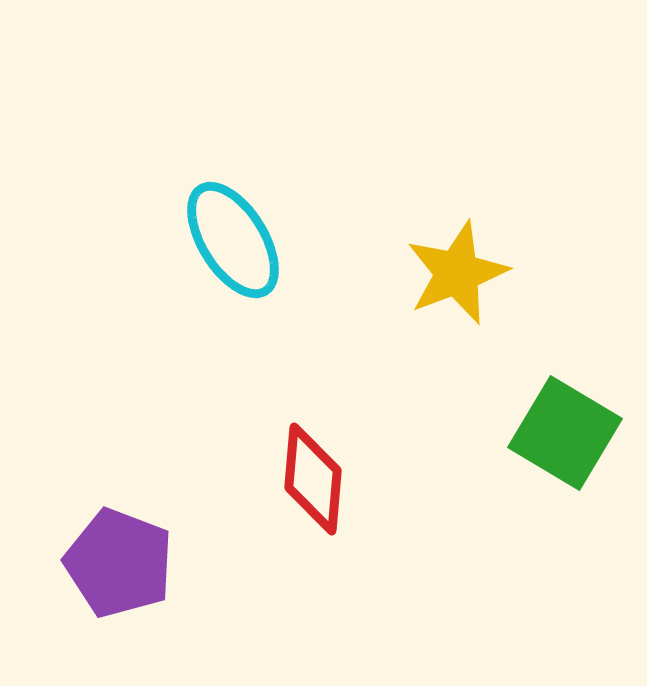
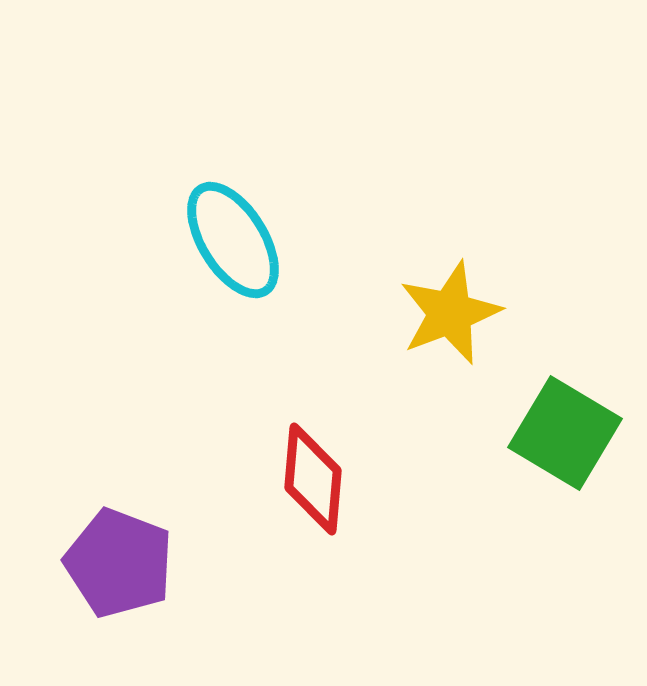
yellow star: moved 7 px left, 40 px down
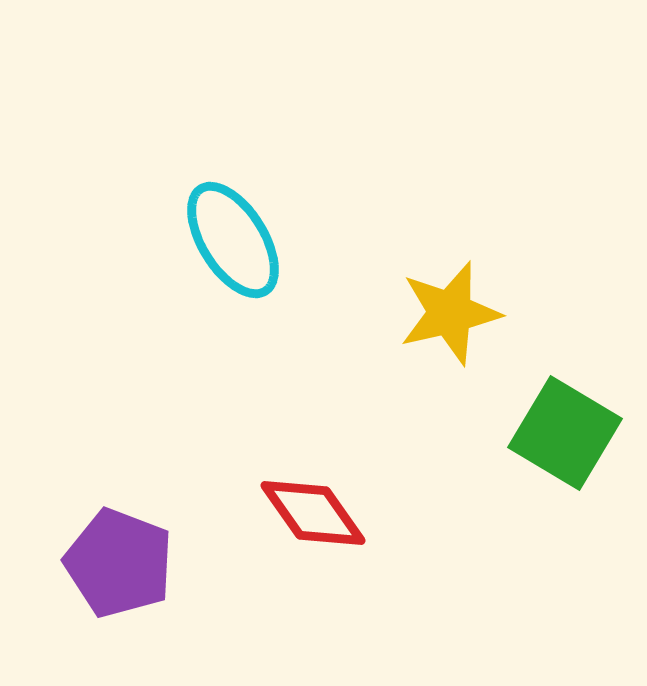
yellow star: rotated 8 degrees clockwise
red diamond: moved 34 px down; rotated 40 degrees counterclockwise
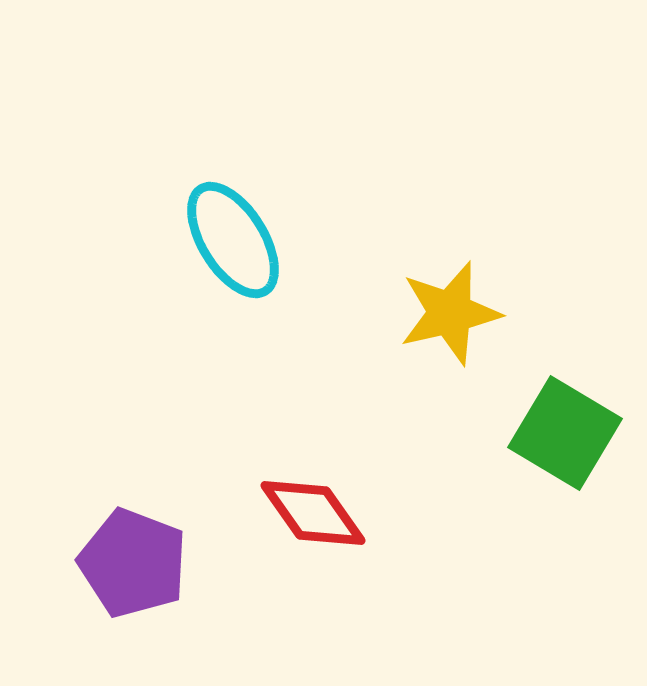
purple pentagon: moved 14 px right
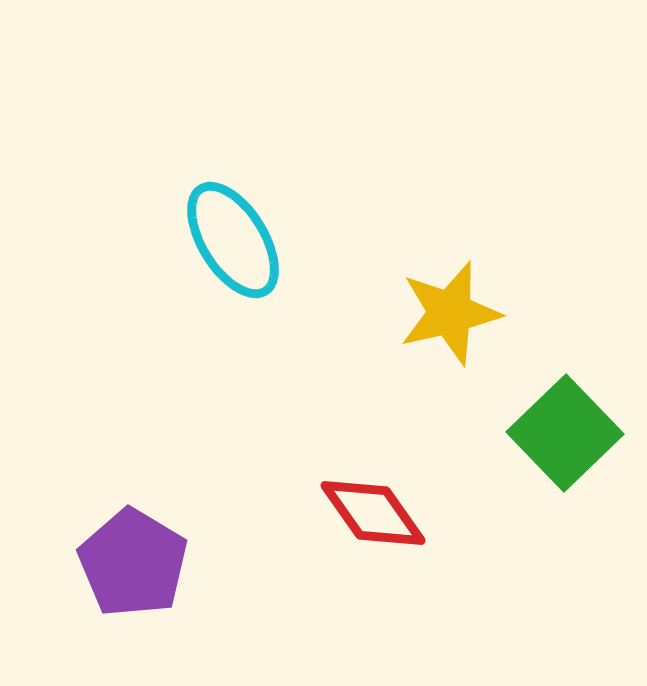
green square: rotated 15 degrees clockwise
red diamond: moved 60 px right
purple pentagon: rotated 10 degrees clockwise
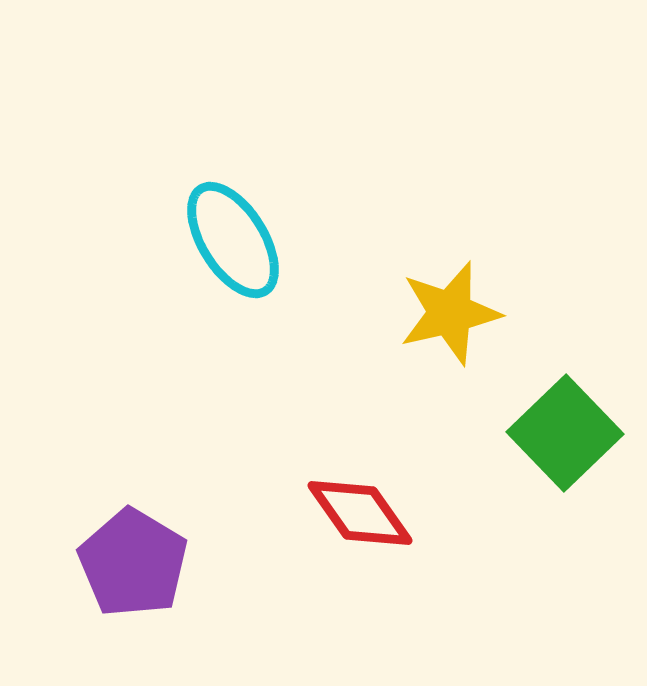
red diamond: moved 13 px left
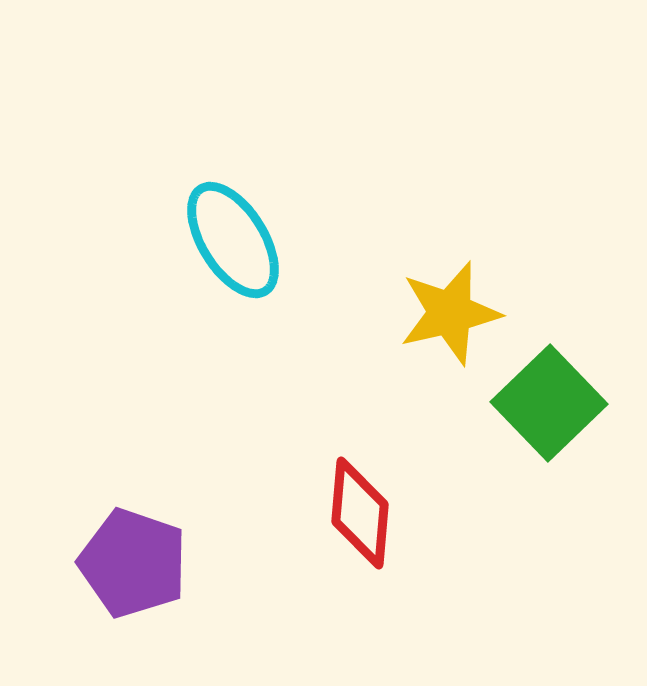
green square: moved 16 px left, 30 px up
red diamond: rotated 40 degrees clockwise
purple pentagon: rotated 12 degrees counterclockwise
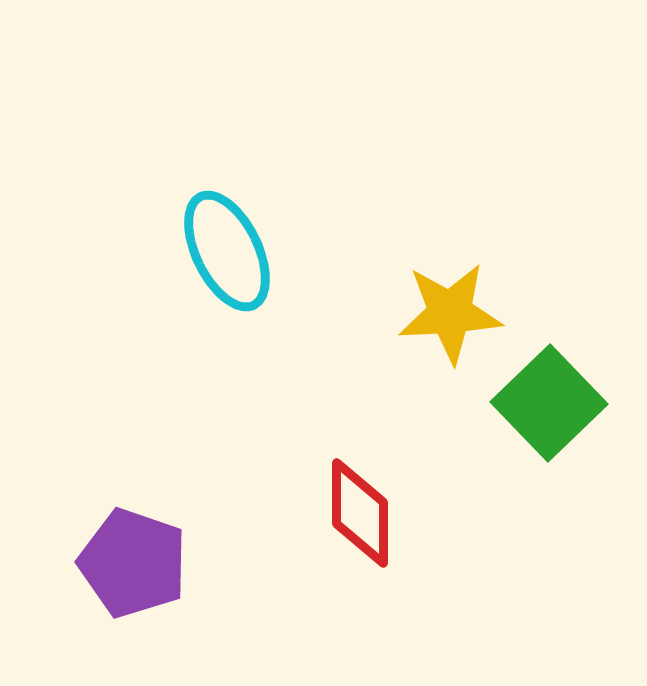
cyan ellipse: moved 6 px left, 11 px down; rotated 6 degrees clockwise
yellow star: rotated 10 degrees clockwise
red diamond: rotated 5 degrees counterclockwise
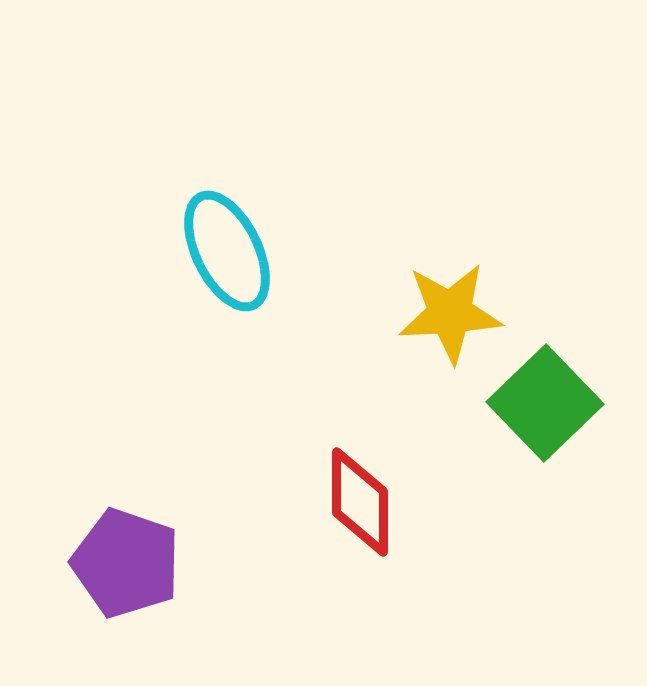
green square: moved 4 px left
red diamond: moved 11 px up
purple pentagon: moved 7 px left
